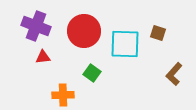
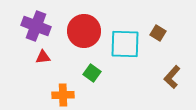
brown square: rotated 14 degrees clockwise
brown L-shape: moved 2 px left, 3 px down
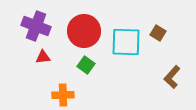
cyan square: moved 1 px right, 2 px up
green square: moved 6 px left, 8 px up
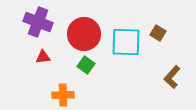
purple cross: moved 2 px right, 4 px up
red circle: moved 3 px down
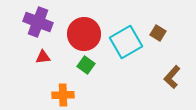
cyan square: rotated 32 degrees counterclockwise
